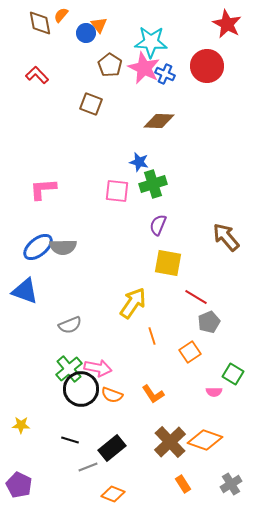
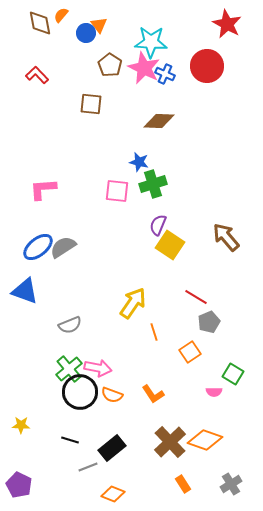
brown square at (91, 104): rotated 15 degrees counterclockwise
gray semicircle at (63, 247): rotated 148 degrees clockwise
yellow square at (168, 263): moved 2 px right, 18 px up; rotated 24 degrees clockwise
orange line at (152, 336): moved 2 px right, 4 px up
black circle at (81, 389): moved 1 px left, 3 px down
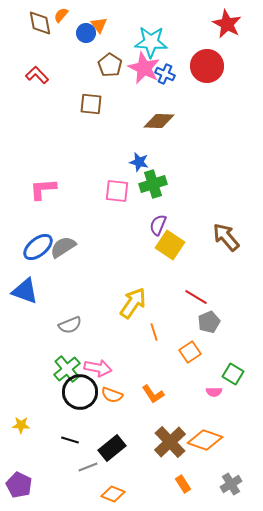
green cross at (69, 369): moved 2 px left
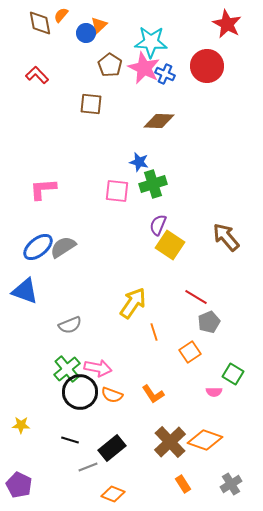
orange triangle at (99, 25): rotated 24 degrees clockwise
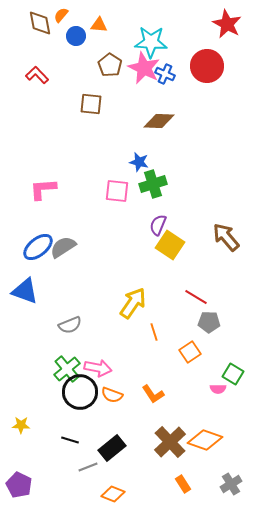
orange triangle at (99, 25): rotated 48 degrees clockwise
blue circle at (86, 33): moved 10 px left, 3 px down
gray pentagon at (209, 322): rotated 25 degrees clockwise
pink semicircle at (214, 392): moved 4 px right, 3 px up
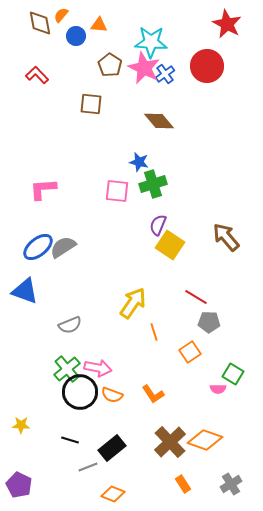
blue cross at (165, 74): rotated 30 degrees clockwise
brown diamond at (159, 121): rotated 48 degrees clockwise
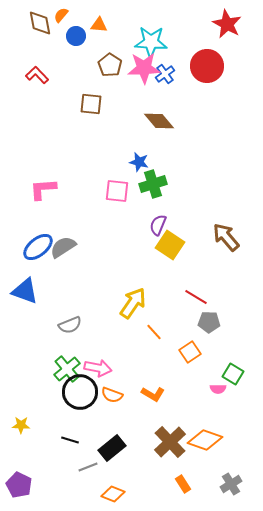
pink star at (144, 68): rotated 28 degrees counterclockwise
orange line at (154, 332): rotated 24 degrees counterclockwise
orange L-shape at (153, 394): rotated 25 degrees counterclockwise
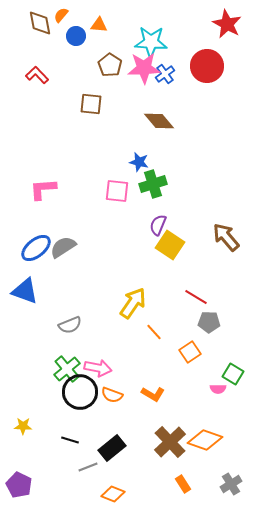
blue ellipse at (38, 247): moved 2 px left, 1 px down
yellow star at (21, 425): moved 2 px right, 1 px down
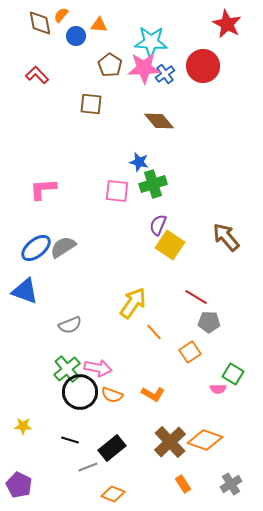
red circle at (207, 66): moved 4 px left
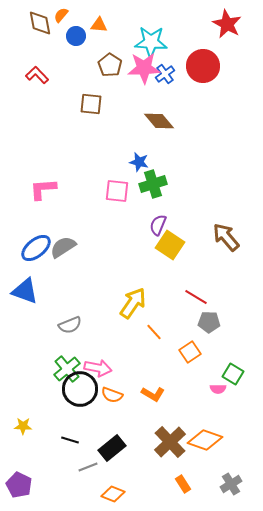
black circle at (80, 392): moved 3 px up
